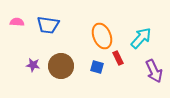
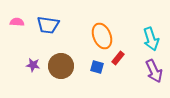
cyan arrow: moved 10 px right, 1 px down; rotated 120 degrees clockwise
red rectangle: rotated 64 degrees clockwise
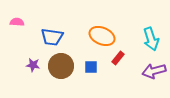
blue trapezoid: moved 4 px right, 12 px down
orange ellipse: rotated 45 degrees counterclockwise
blue square: moved 6 px left; rotated 16 degrees counterclockwise
purple arrow: rotated 100 degrees clockwise
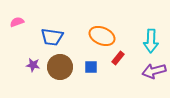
pink semicircle: rotated 24 degrees counterclockwise
cyan arrow: moved 2 px down; rotated 20 degrees clockwise
brown circle: moved 1 px left, 1 px down
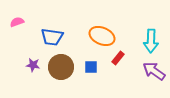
brown circle: moved 1 px right
purple arrow: rotated 50 degrees clockwise
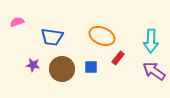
brown circle: moved 1 px right, 2 px down
